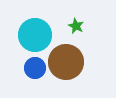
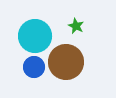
cyan circle: moved 1 px down
blue circle: moved 1 px left, 1 px up
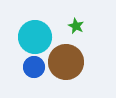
cyan circle: moved 1 px down
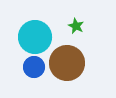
brown circle: moved 1 px right, 1 px down
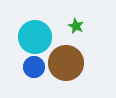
brown circle: moved 1 px left
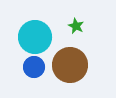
brown circle: moved 4 px right, 2 px down
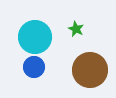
green star: moved 3 px down
brown circle: moved 20 px right, 5 px down
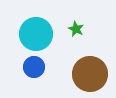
cyan circle: moved 1 px right, 3 px up
brown circle: moved 4 px down
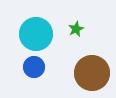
green star: rotated 21 degrees clockwise
brown circle: moved 2 px right, 1 px up
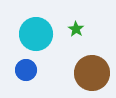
green star: rotated 14 degrees counterclockwise
blue circle: moved 8 px left, 3 px down
